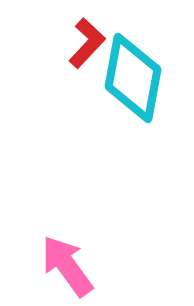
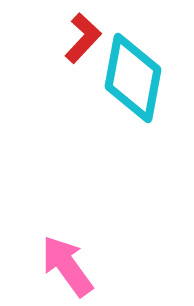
red L-shape: moved 4 px left, 5 px up
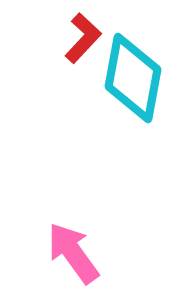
pink arrow: moved 6 px right, 13 px up
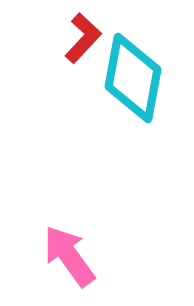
pink arrow: moved 4 px left, 3 px down
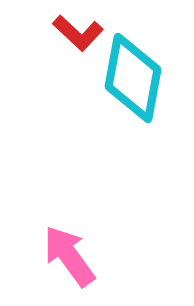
red L-shape: moved 5 px left, 5 px up; rotated 90 degrees clockwise
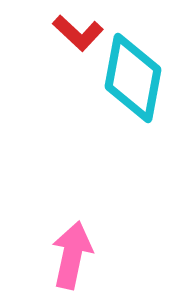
pink arrow: moved 3 px right, 1 px up; rotated 48 degrees clockwise
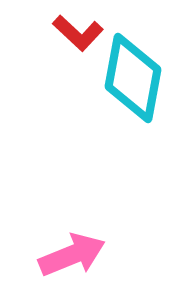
pink arrow: rotated 56 degrees clockwise
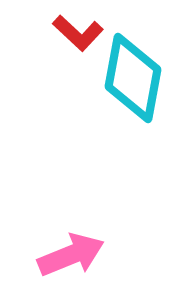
pink arrow: moved 1 px left
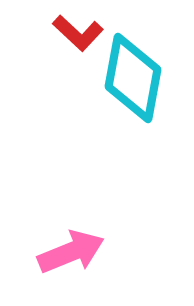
pink arrow: moved 3 px up
